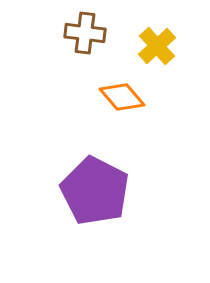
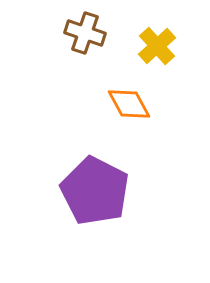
brown cross: rotated 12 degrees clockwise
orange diamond: moved 7 px right, 7 px down; rotated 12 degrees clockwise
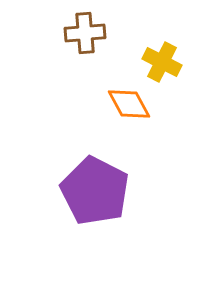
brown cross: rotated 24 degrees counterclockwise
yellow cross: moved 5 px right, 16 px down; rotated 21 degrees counterclockwise
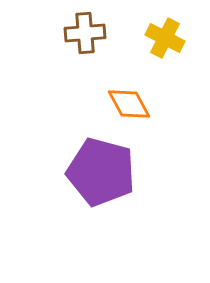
yellow cross: moved 3 px right, 24 px up
purple pentagon: moved 6 px right, 19 px up; rotated 12 degrees counterclockwise
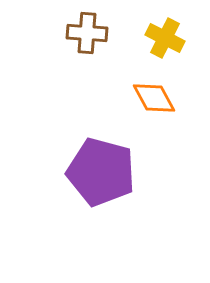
brown cross: moved 2 px right; rotated 9 degrees clockwise
orange diamond: moved 25 px right, 6 px up
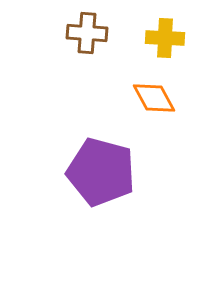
yellow cross: rotated 24 degrees counterclockwise
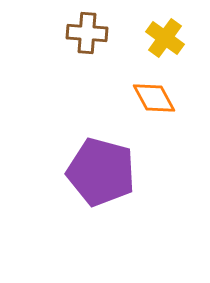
yellow cross: rotated 33 degrees clockwise
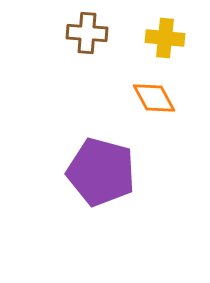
yellow cross: rotated 30 degrees counterclockwise
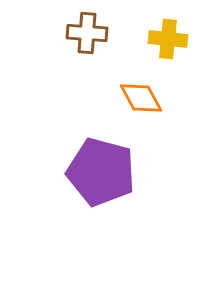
yellow cross: moved 3 px right, 1 px down
orange diamond: moved 13 px left
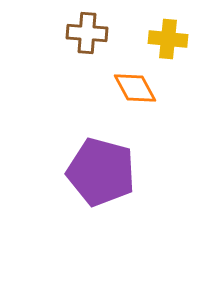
orange diamond: moved 6 px left, 10 px up
